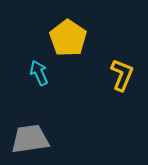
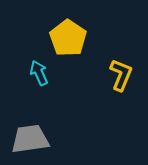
yellow L-shape: moved 1 px left
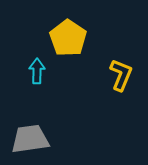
cyan arrow: moved 2 px left, 2 px up; rotated 25 degrees clockwise
